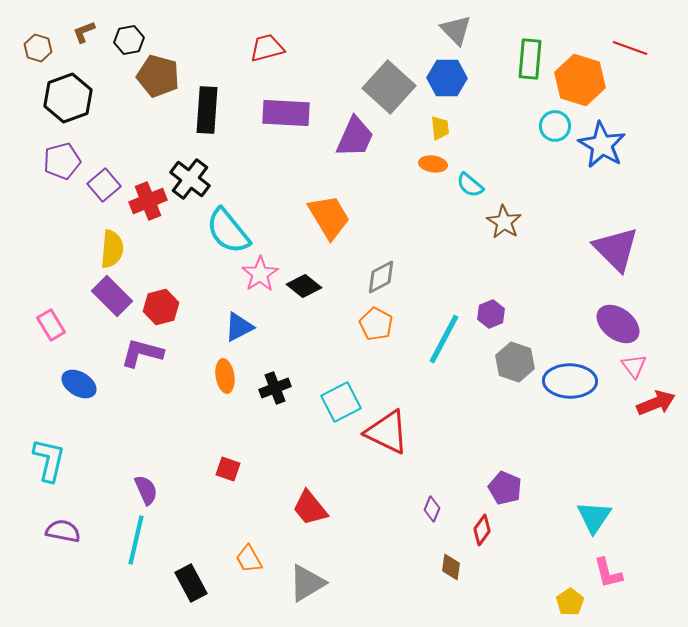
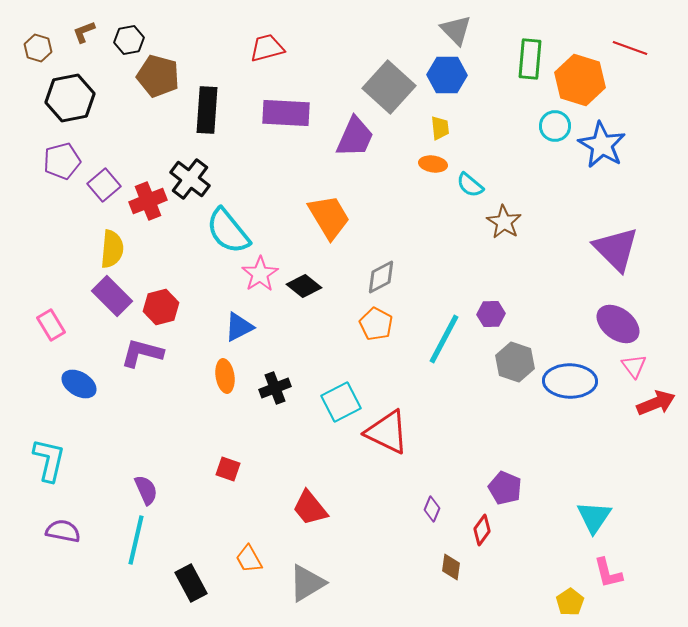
blue hexagon at (447, 78): moved 3 px up
black hexagon at (68, 98): moved 2 px right; rotated 9 degrees clockwise
purple hexagon at (491, 314): rotated 20 degrees clockwise
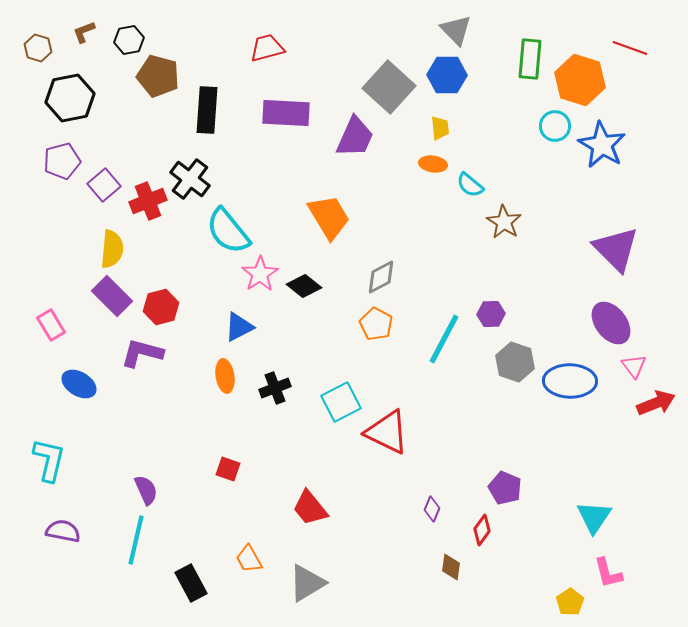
purple ellipse at (618, 324): moved 7 px left, 1 px up; rotated 15 degrees clockwise
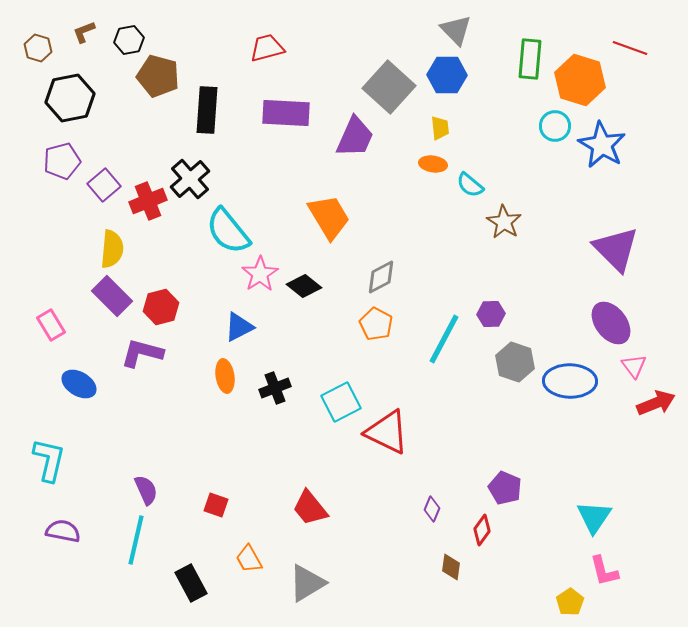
black cross at (190, 179): rotated 12 degrees clockwise
red square at (228, 469): moved 12 px left, 36 px down
pink L-shape at (608, 573): moved 4 px left, 2 px up
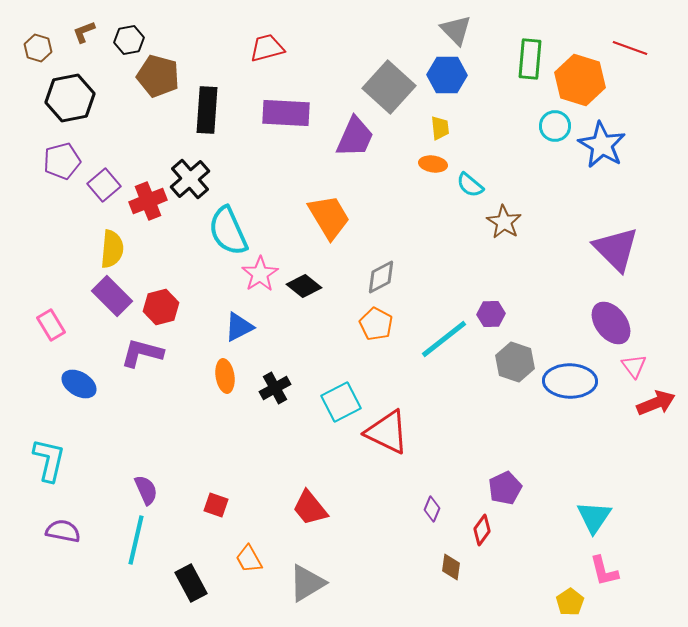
cyan semicircle at (228, 231): rotated 15 degrees clockwise
cyan line at (444, 339): rotated 24 degrees clockwise
black cross at (275, 388): rotated 8 degrees counterclockwise
purple pentagon at (505, 488): rotated 24 degrees clockwise
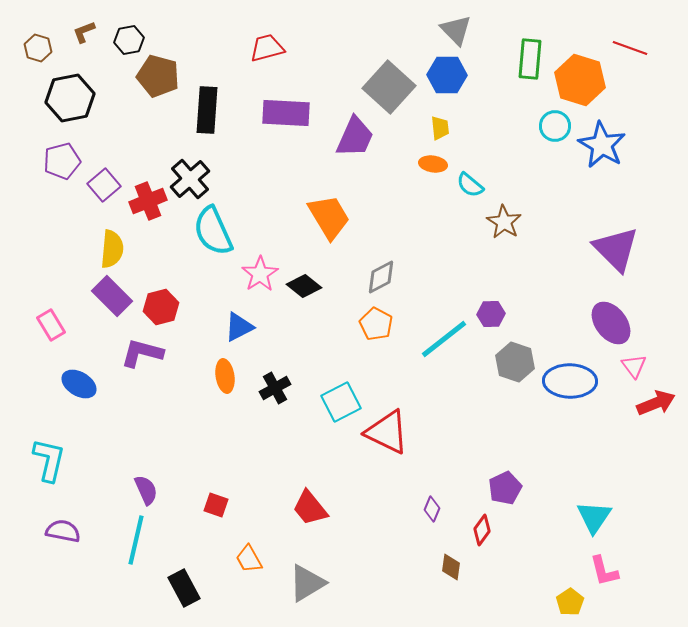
cyan semicircle at (228, 231): moved 15 px left
black rectangle at (191, 583): moved 7 px left, 5 px down
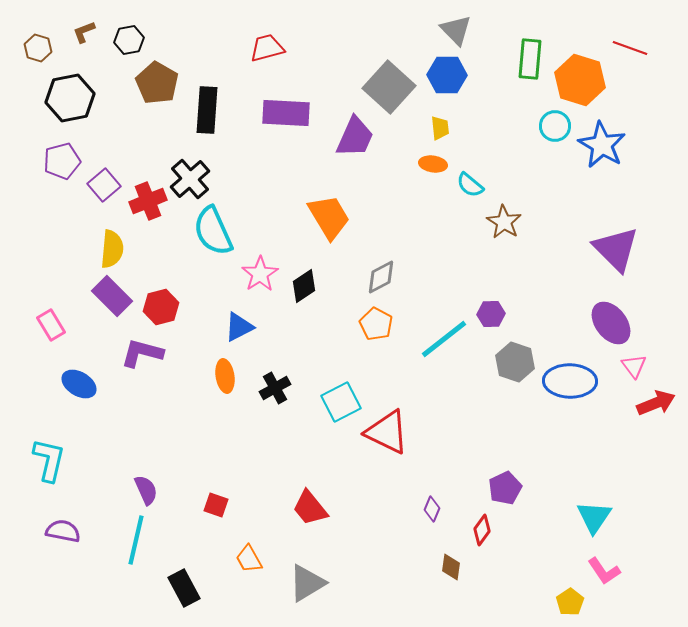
brown pentagon at (158, 76): moved 1 px left, 7 px down; rotated 15 degrees clockwise
black diamond at (304, 286): rotated 72 degrees counterclockwise
pink L-shape at (604, 571): rotated 20 degrees counterclockwise
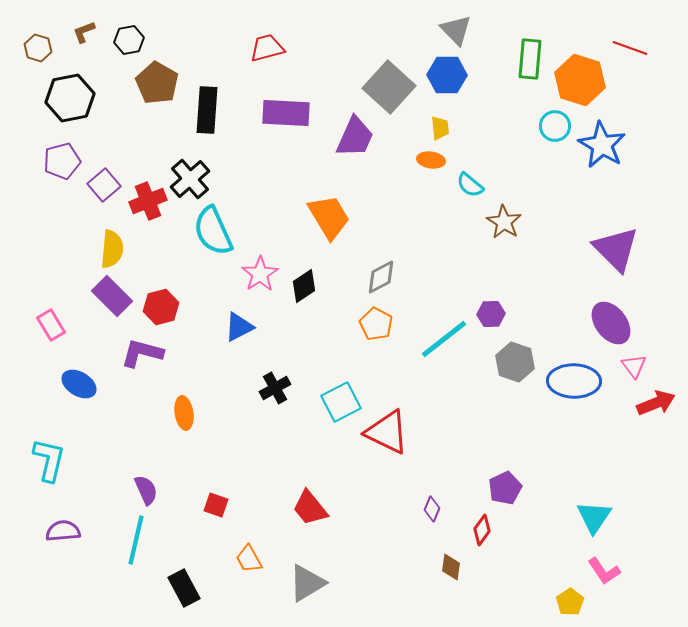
orange ellipse at (433, 164): moved 2 px left, 4 px up
orange ellipse at (225, 376): moved 41 px left, 37 px down
blue ellipse at (570, 381): moved 4 px right
purple semicircle at (63, 531): rotated 16 degrees counterclockwise
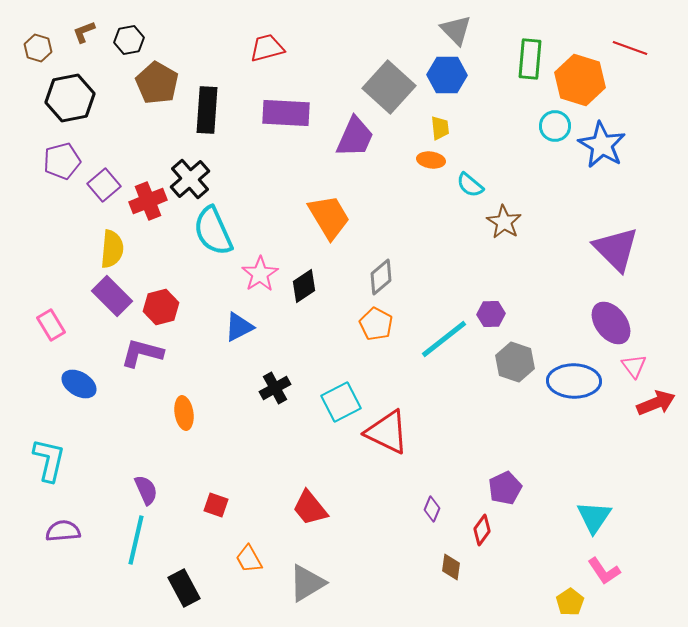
gray diamond at (381, 277): rotated 12 degrees counterclockwise
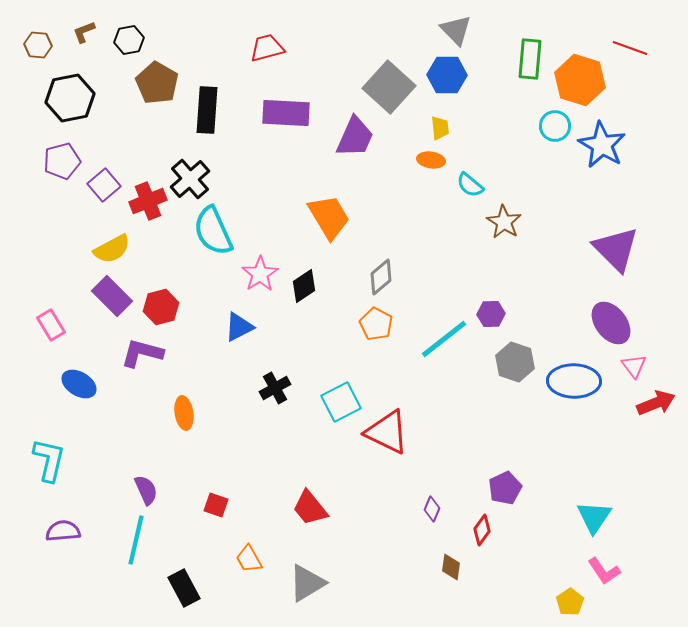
brown hexagon at (38, 48): moved 3 px up; rotated 12 degrees counterclockwise
yellow semicircle at (112, 249): rotated 57 degrees clockwise
